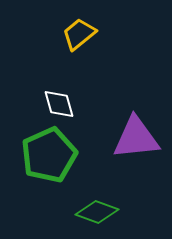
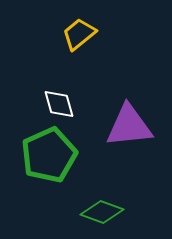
purple triangle: moved 7 px left, 12 px up
green diamond: moved 5 px right
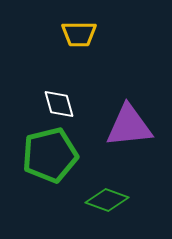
yellow trapezoid: rotated 141 degrees counterclockwise
green pentagon: moved 1 px right; rotated 10 degrees clockwise
green diamond: moved 5 px right, 12 px up
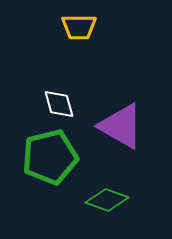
yellow trapezoid: moved 7 px up
purple triangle: moved 8 px left; rotated 36 degrees clockwise
green pentagon: moved 2 px down
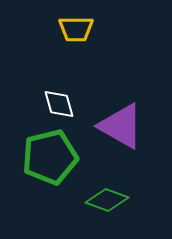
yellow trapezoid: moved 3 px left, 2 px down
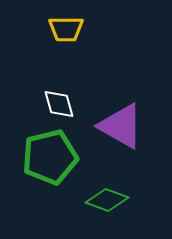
yellow trapezoid: moved 10 px left
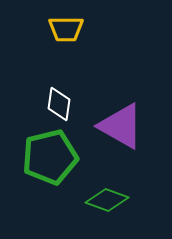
white diamond: rotated 24 degrees clockwise
